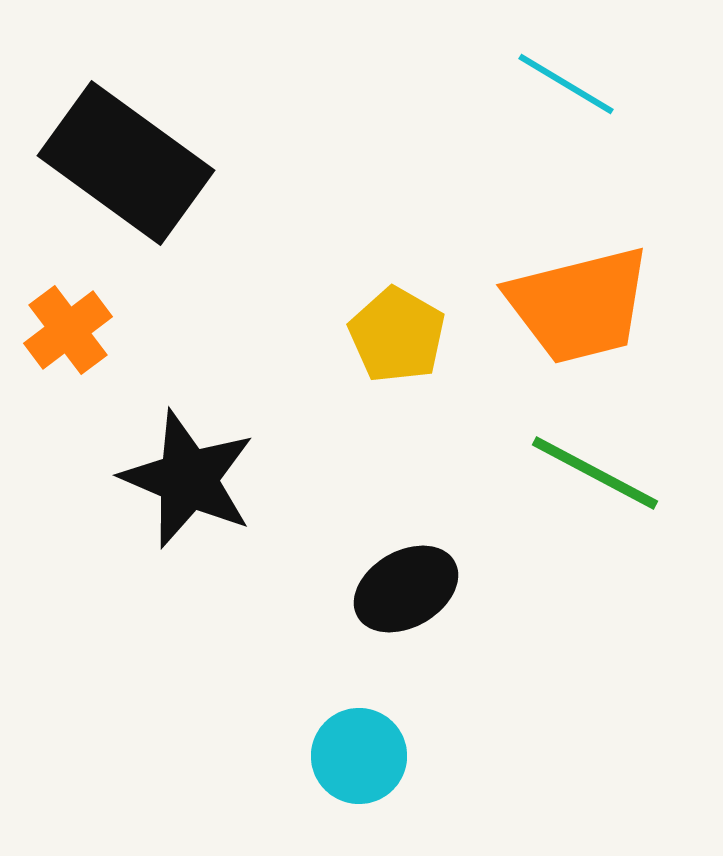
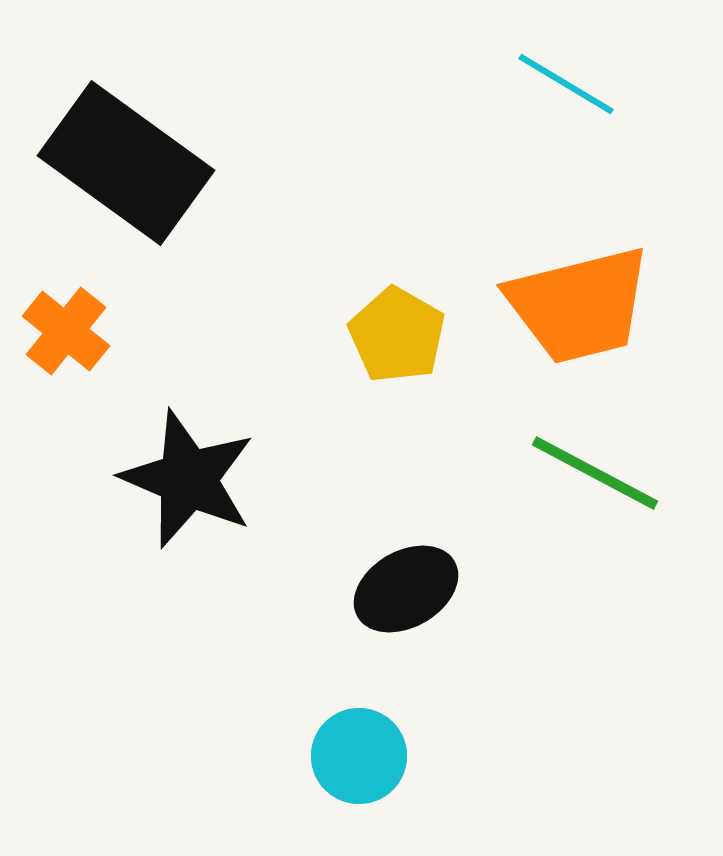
orange cross: moved 2 px left, 1 px down; rotated 14 degrees counterclockwise
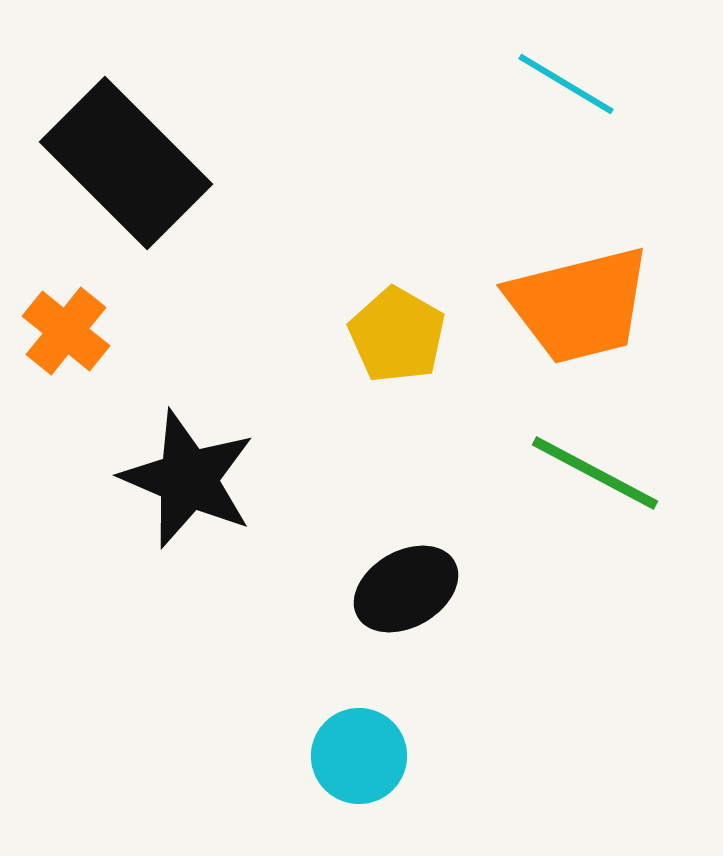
black rectangle: rotated 9 degrees clockwise
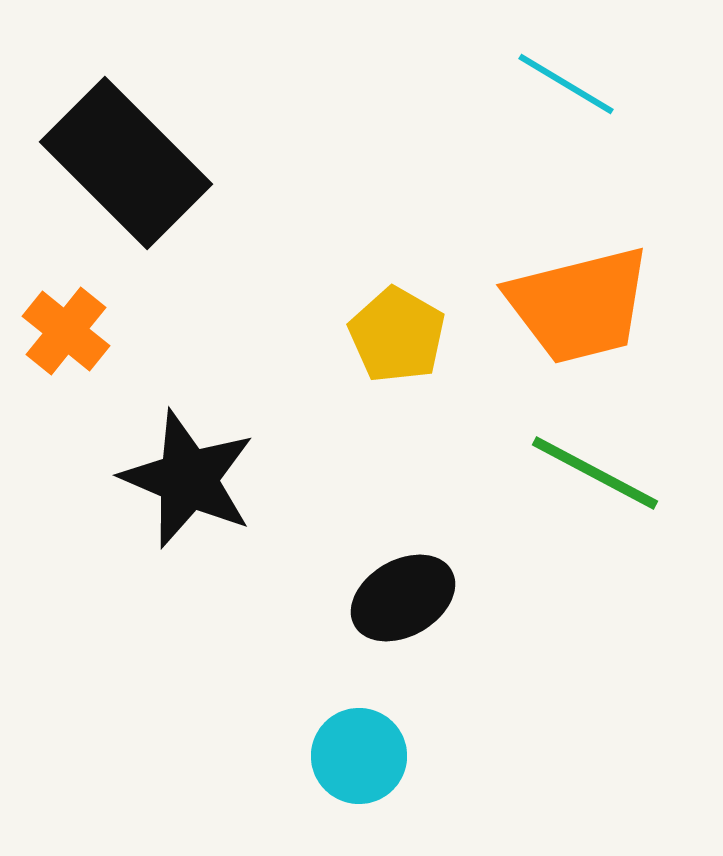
black ellipse: moved 3 px left, 9 px down
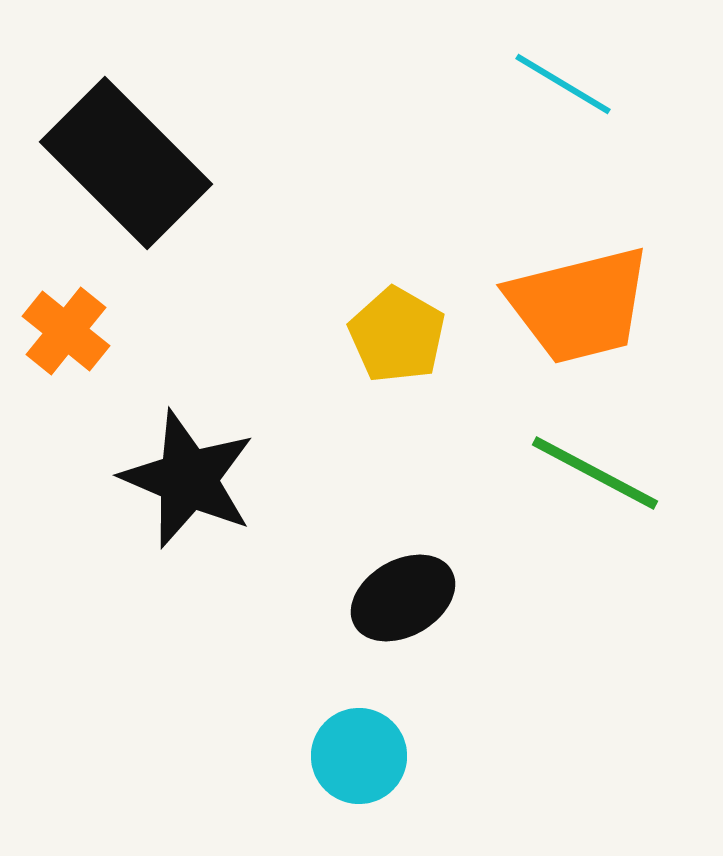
cyan line: moved 3 px left
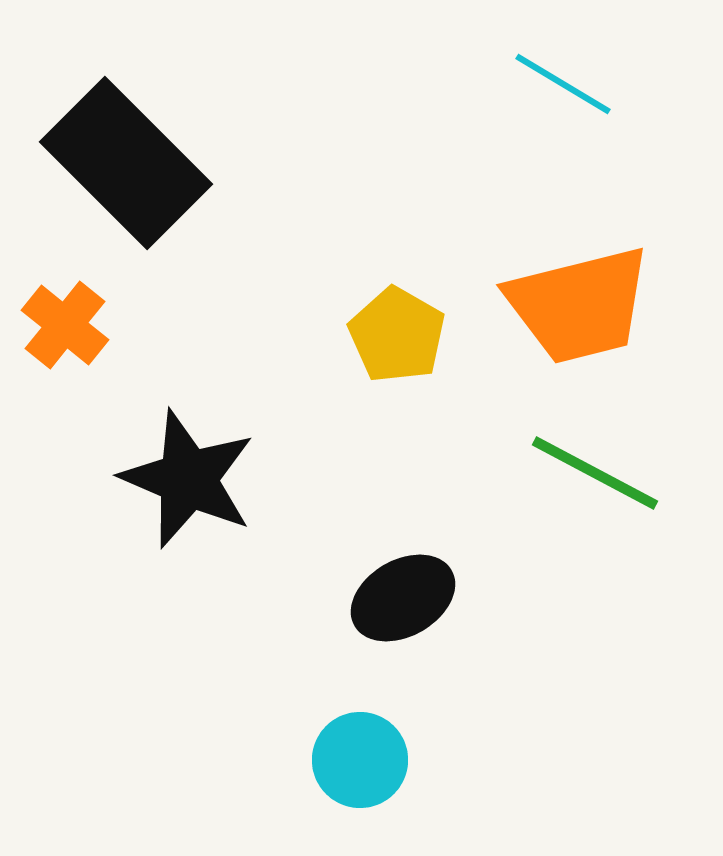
orange cross: moved 1 px left, 6 px up
cyan circle: moved 1 px right, 4 px down
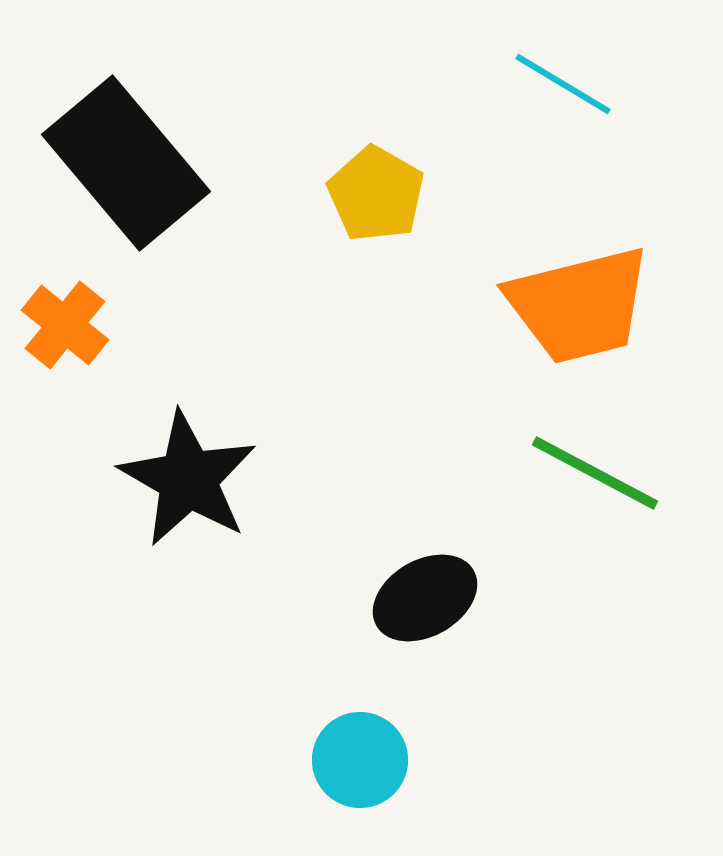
black rectangle: rotated 5 degrees clockwise
yellow pentagon: moved 21 px left, 141 px up
black star: rotated 7 degrees clockwise
black ellipse: moved 22 px right
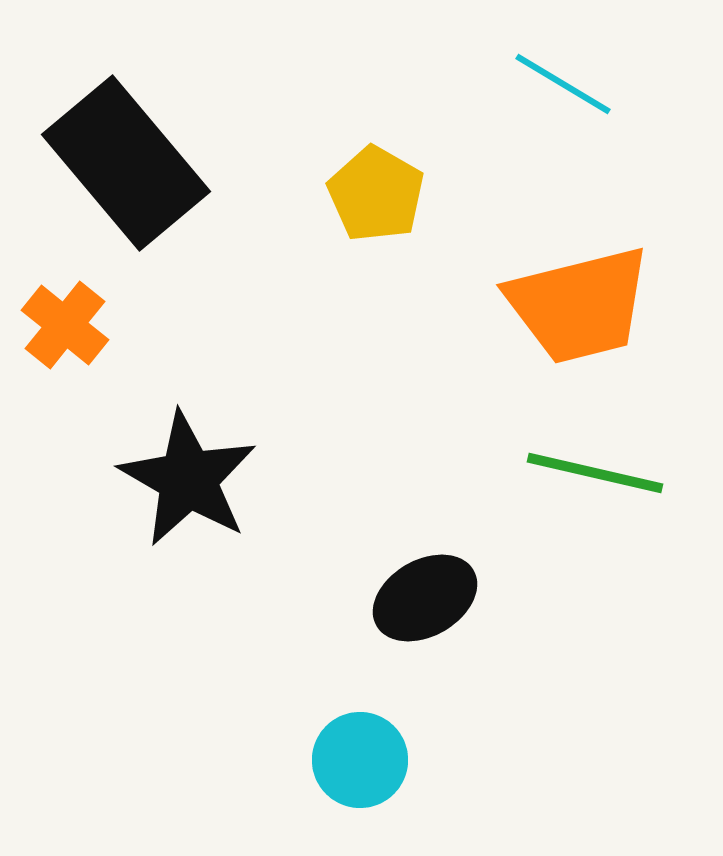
green line: rotated 15 degrees counterclockwise
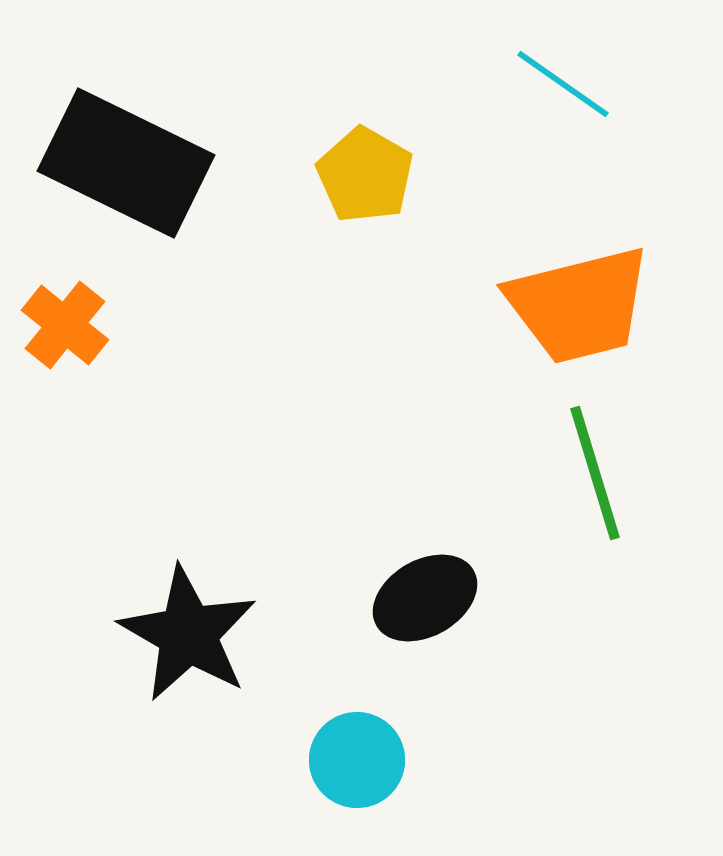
cyan line: rotated 4 degrees clockwise
black rectangle: rotated 24 degrees counterclockwise
yellow pentagon: moved 11 px left, 19 px up
green line: rotated 60 degrees clockwise
black star: moved 155 px down
cyan circle: moved 3 px left
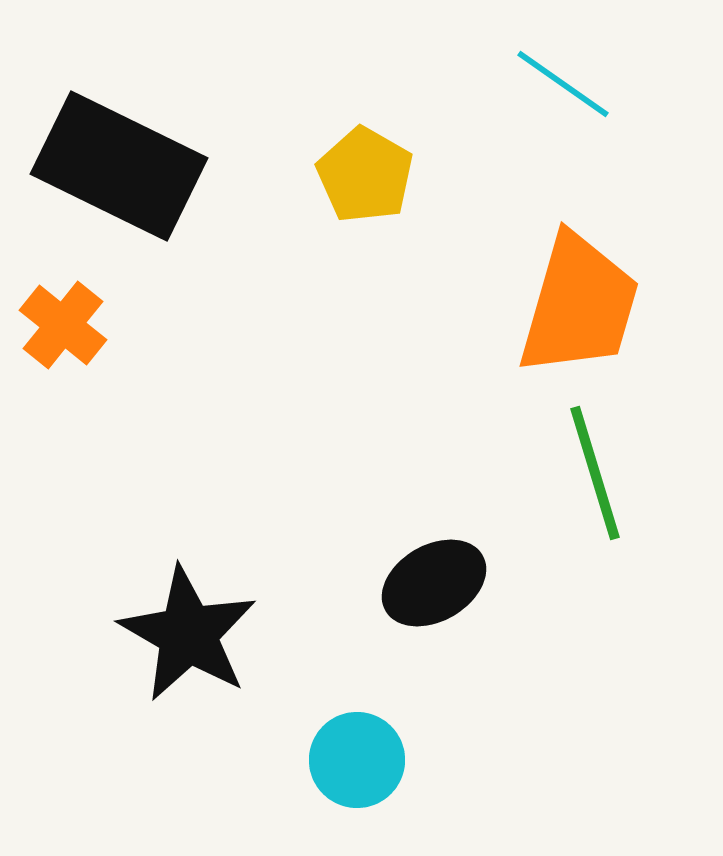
black rectangle: moved 7 px left, 3 px down
orange trapezoid: rotated 60 degrees counterclockwise
orange cross: moved 2 px left
black ellipse: moved 9 px right, 15 px up
